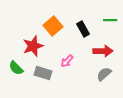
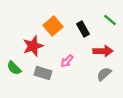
green line: rotated 40 degrees clockwise
green semicircle: moved 2 px left
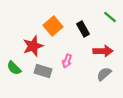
green line: moved 3 px up
pink arrow: rotated 24 degrees counterclockwise
gray rectangle: moved 2 px up
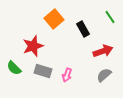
green line: rotated 16 degrees clockwise
orange square: moved 1 px right, 7 px up
red arrow: rotated 18 degrees counterclockwise
pink arrow: moved 14 px down
gray semicircle: moved 1 px down
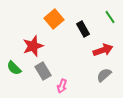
red arrow: moved 1 px up
gray rectangle: rotated 42 degrees clockwise
pink arrow: moved 5 px left, 11 px down
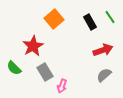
black rectangle: moved 7 px right, 7 px up
red star: rotated 10 degrees counterclockwise
gray rectangle: moved 2 px right, 1 px down
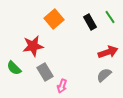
red star: rotated 20 degrees clockwise
red arrow: moved 5 px right, 2 px down
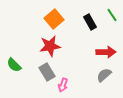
green line: moved 2 px right, 2 px up
red star: moved 17 px right
red arrow: moved 2 px left; rotated 18 degrees clockwise
green semicircle: moved 3 px up
gray rectangle: moved 2 px right
pink arrow: moved 1 px right, 1 px up
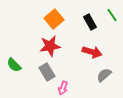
red arrow: moved 14 px left; rotated 18 degrees clockwise
pink arrow: moved 3 px down
